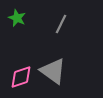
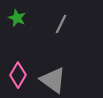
gray triangle: moved 9 px down
pink diamond: moved 3 px left, 2 px up; rotated 40 degrees counterclockwise
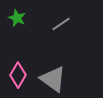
gray line: rotated 30 degrees clockwise
gray triangle: moved 1 px up
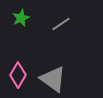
green star: moved 4 px right; rotated 24 degrees clockwise
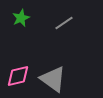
gray line: moved 3 px right, 1 px up
pink diamond: moved 1 px down; rotated 45 degrees clockwise
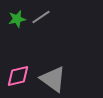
green star: moved 4 px left, 1 px down; rotated 12 degrees clockwise
gray line: moved 23 px left, 6 px up
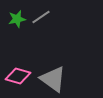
pink diamond: rotated 30 degrees clockwise
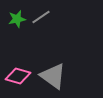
gray triangle: moved 3 px up
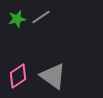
pink diamond: rotated 50 degrees counterclockwise
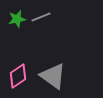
gray line: rotated 12 degrees clockwise
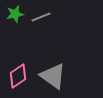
green star: moved 2 px left, 5 px up
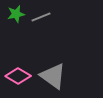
green star: moved 1 px right
pink diamond: rotated 65 degrees clockwise
